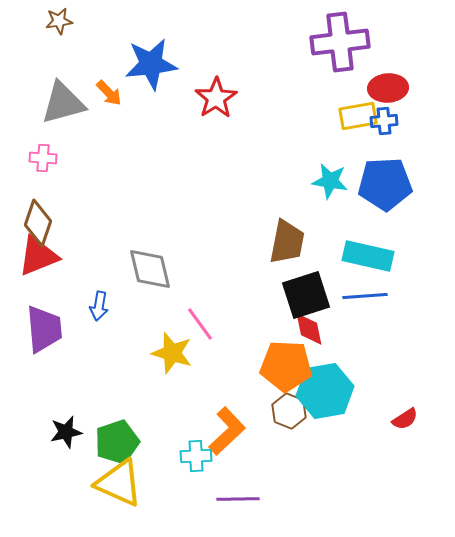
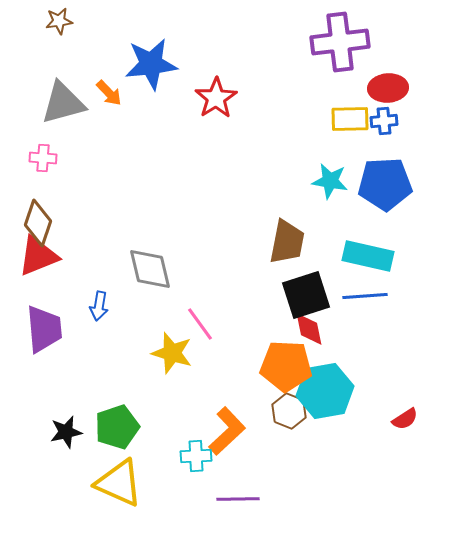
yellow rectangle: moved 8 px left, 3 px down; rotated 9 degrees clockwise
green pentagon: moved 15 px up
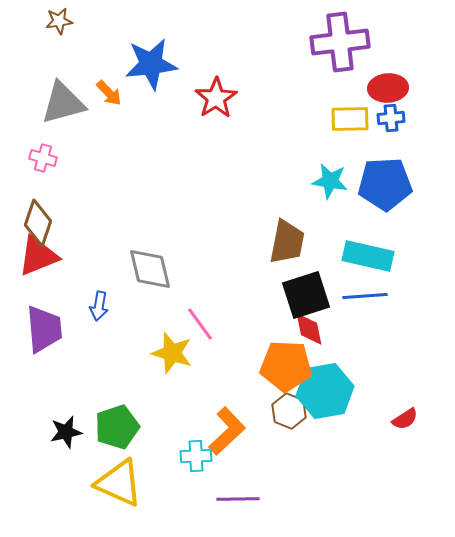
blue cross: moved 7 px right, 3 px up
pink cross: rotated 12 degrees clockwise
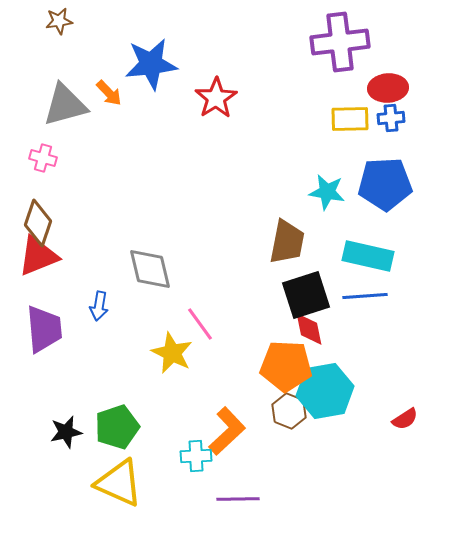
gray triangle: moved 2 px right, 2 px down
cyan star: moved 3 px left, 11 px down
yellow star: rotated 9 degrees clockwise
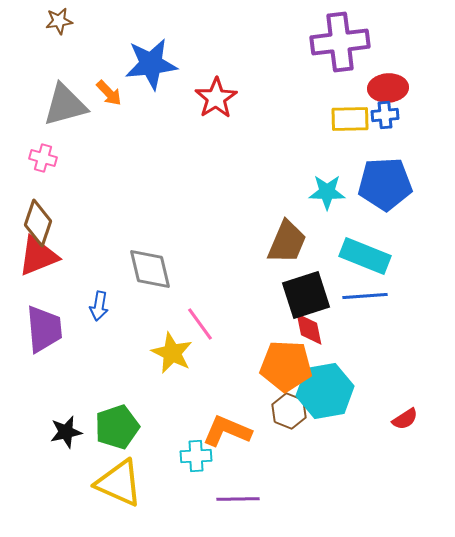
blue cross: moved 6 px left, 3 px up
cyan star: rotated 9 degrees counterclockwise
brown trapezoid: rotated 12 degrees clockwise
cyan rectangle: moved 3 px left; rotated 9 degrees clockwise
orange L-shape: rotated 114 degrees counterclockwise
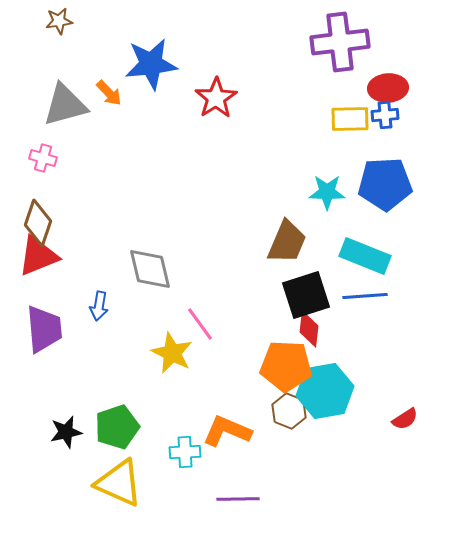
red diamond: rotated 18 degrees clockwise
cyan cross: moved 11 px left, 4 px up
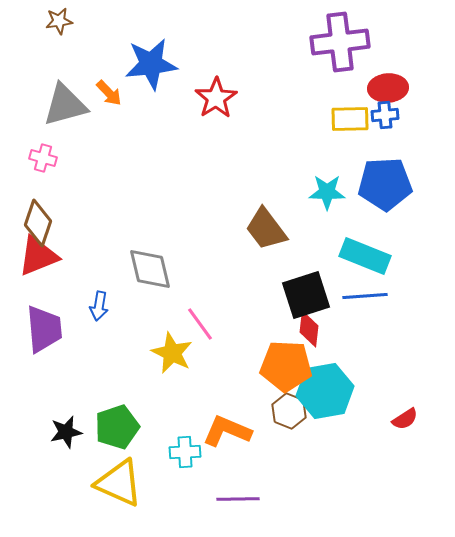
brown trapezoid: moved 21 px left, 13 px up; rotated 120 degrees clockwise
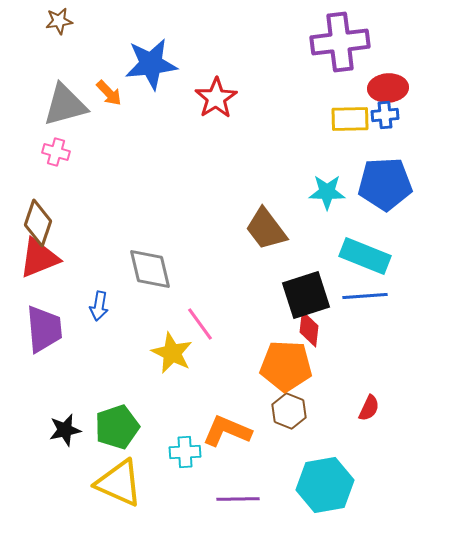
pink cross: moved 13 px right, 6 px up
red triangle: moved 1 px right, 2 px down
cyan hexagon: moved 94 px down
red semicircle: moved 36 px left, 11 px up; rotated 32 degrees counterclockwise
black star: moved 1 px left, 2 px up
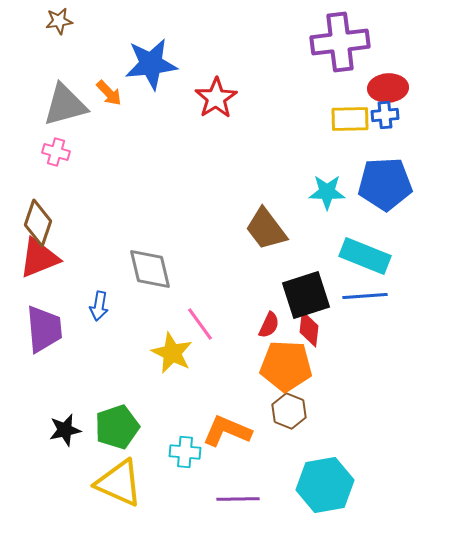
red semicircle: moved 100 px left, 83 px up
cyan cross: rotated 8 degrees clockwise
